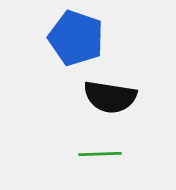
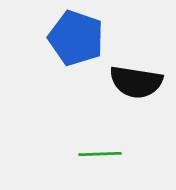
black semicircle: moved 26 px right, 15 px up
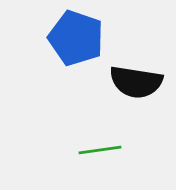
green line: moved 4 px up; rotated 6 degrees counterclockwise
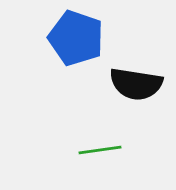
black semicircle: moved 2 px down
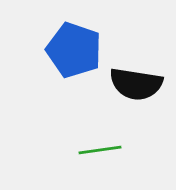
blue pentagon: moved 2 px left, 12 px down
